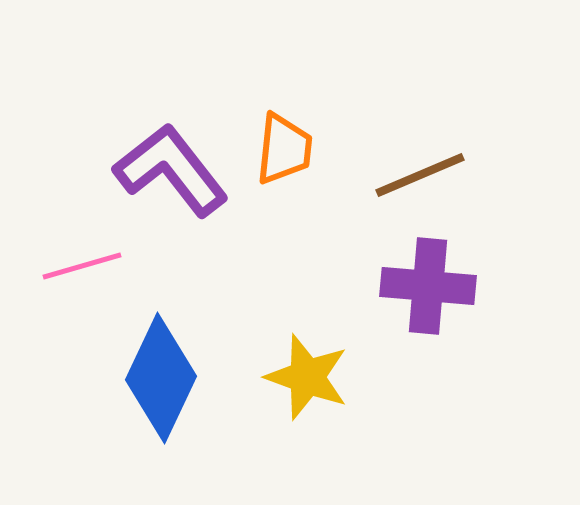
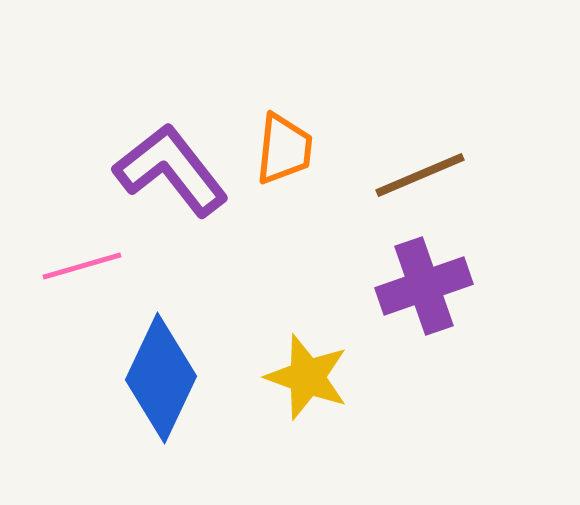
purple cross: moved 4 px left; rotated 24 degrees counterclockwise
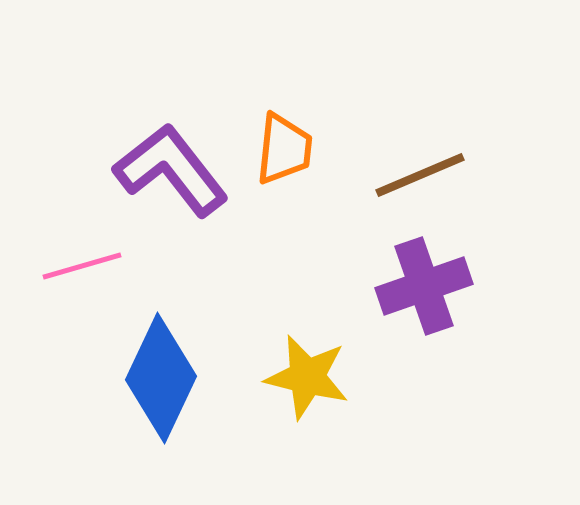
yellow star: rotated 6 degrees counterclockwise
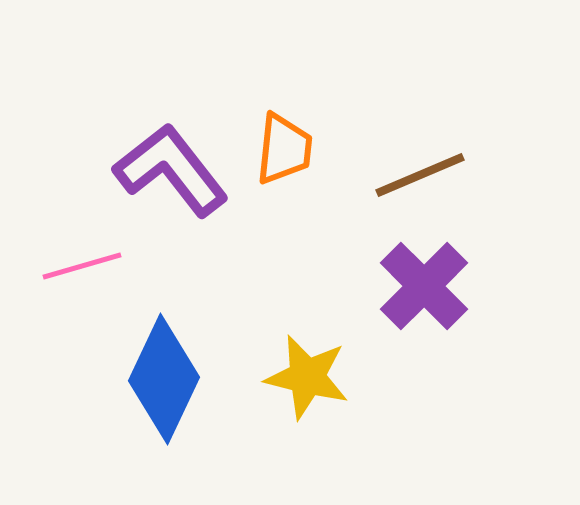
purple cross: rotated 26 degrees counterclockwise
blue diamond: moved 3 px right, 1 px down
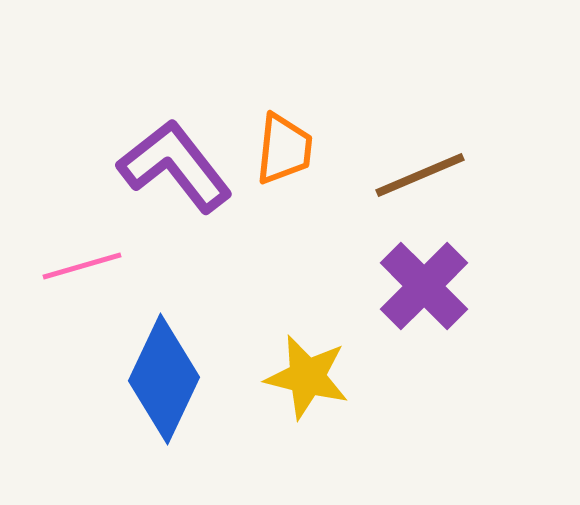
purple L-shape: moved 4 px right, 4 px up
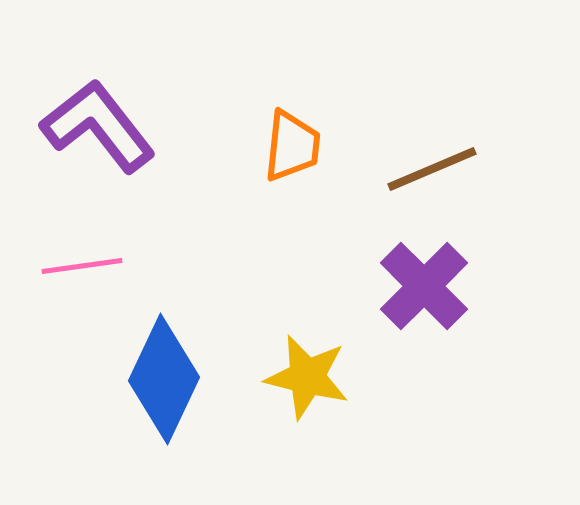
orange trapezoid: moved 8 px right, 3 px up
purple L-shape: moved 77 px left, 40 px up
brown line: moved 12 px right, 6 px up
pink line: rotated 8 degrees clockwise
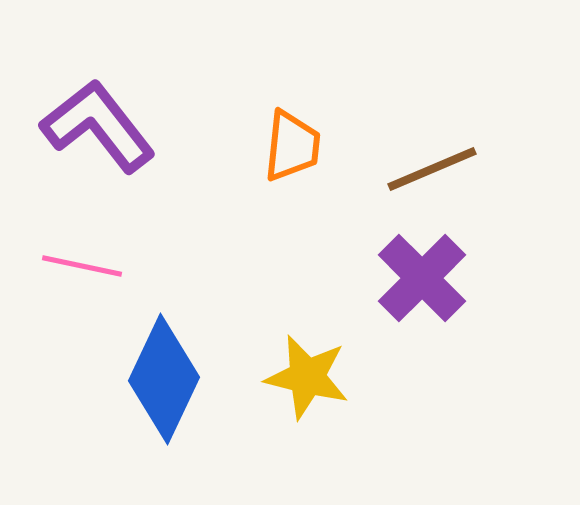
pink line: rotated 20 degrees clockwise
purple cross: moved 2 px left, 8 px up
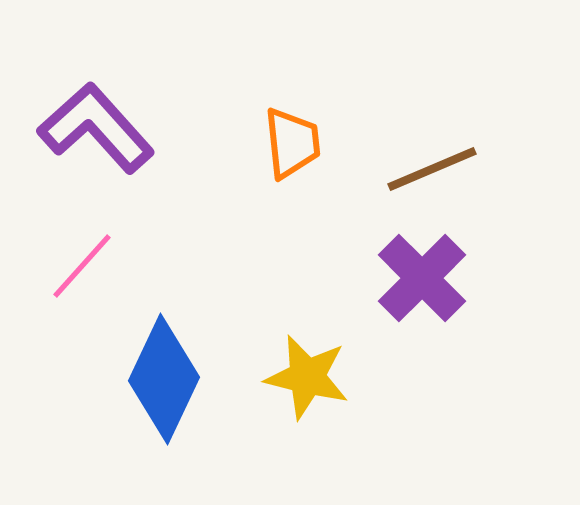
purple L-shape: moved 2 px left, 2 px down; rotated 4 degrees counterclockwise
orange trapezoid: moved 3 px up; rotated 12 degrees counterclockwise
pink line: rotated 60 degrees counterclockwise
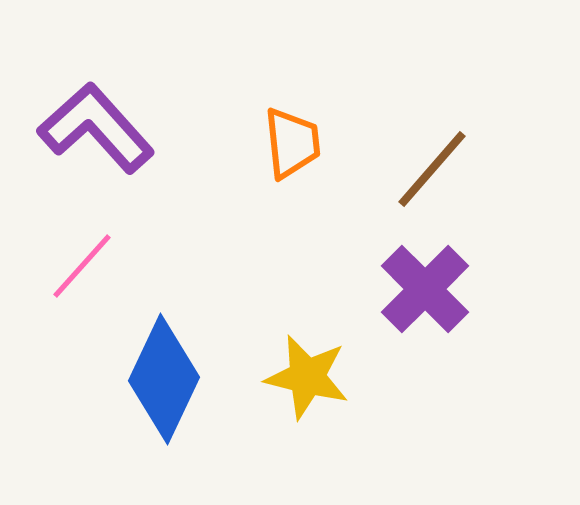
brown line: rotated 26 degrees counterclockwise
purple cross: moved 3 px right, 11 px down
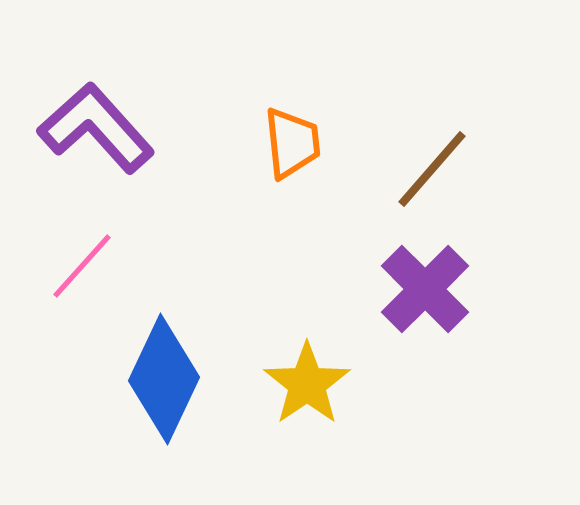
yellow star: moved 7 px down; rotated 24 degrees clockwise
